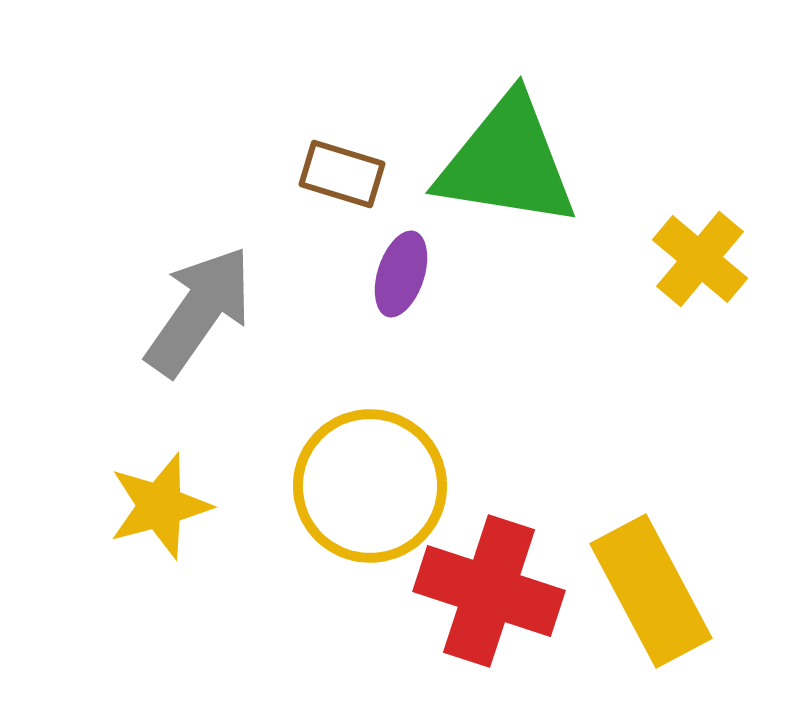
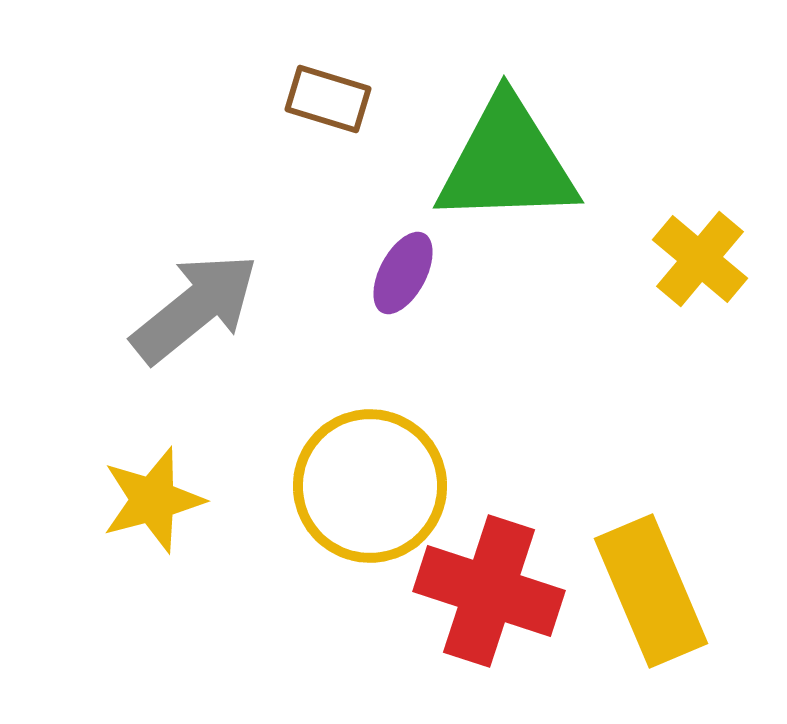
green triangle: rotated 11 degrees counterclockwise
brown rectangle: moved 14 px left, 75 px up
purple ellipse: moved 2 px right, 1 px up; rotated 10 degrees clockwise
gray arrow: moved 4 px left, 3 px up; rotated 16 degrees clockwise
yellow star: moved 7 px left, 6 px up
yellow rectangle: rotated 5 degrees clockwise
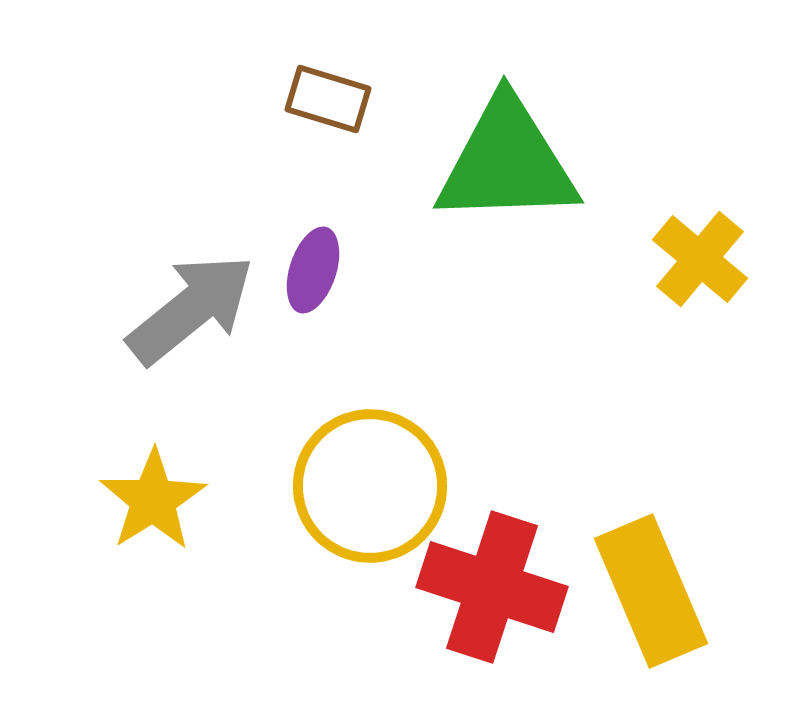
purple ellipse: moved 90 px left, 3 px up; rotated 10 degrees counterclockwise
gray arrow: moved 4 px left, 1 px down
yellow star: rotated 17 degrees counterclockwise
red cross: moved 3 px right, 4 px up
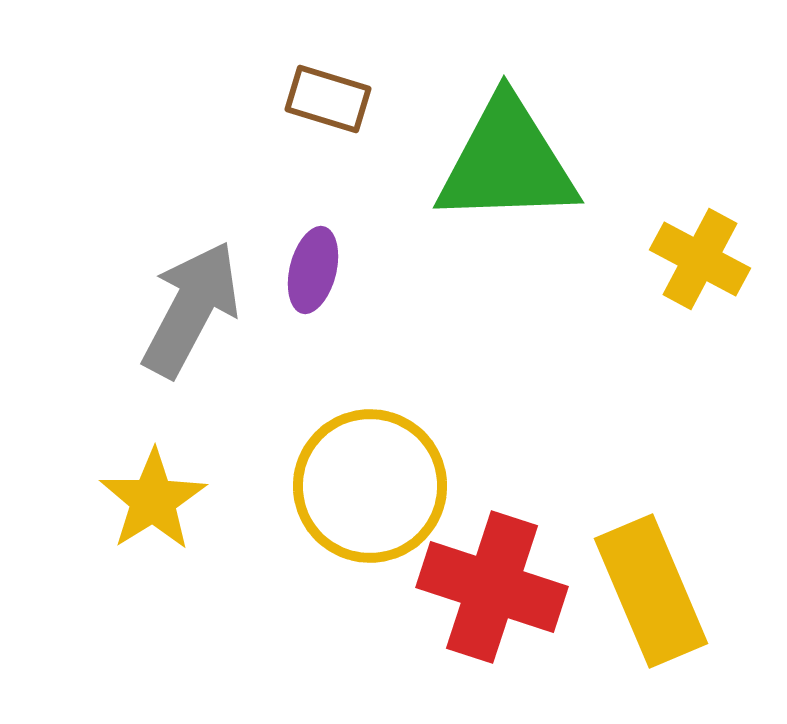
yellow cross: rotated 12 degrees counterclockwise
purple ellipse: rotated 4 degrees counterclockwise
gray arrow: rotated 23 degrees counterclockwise
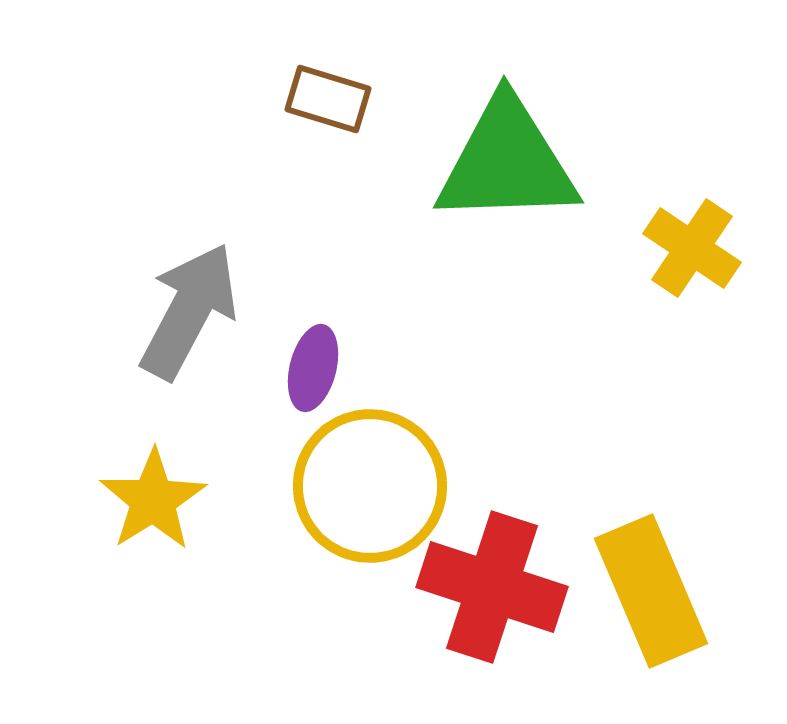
yellow cross: moved 8 px left, 11 px up; rotated 6 degrees clockwise
purple ellipse: moved 98 px down
gray arrow: moved 2 px left, 2 px down
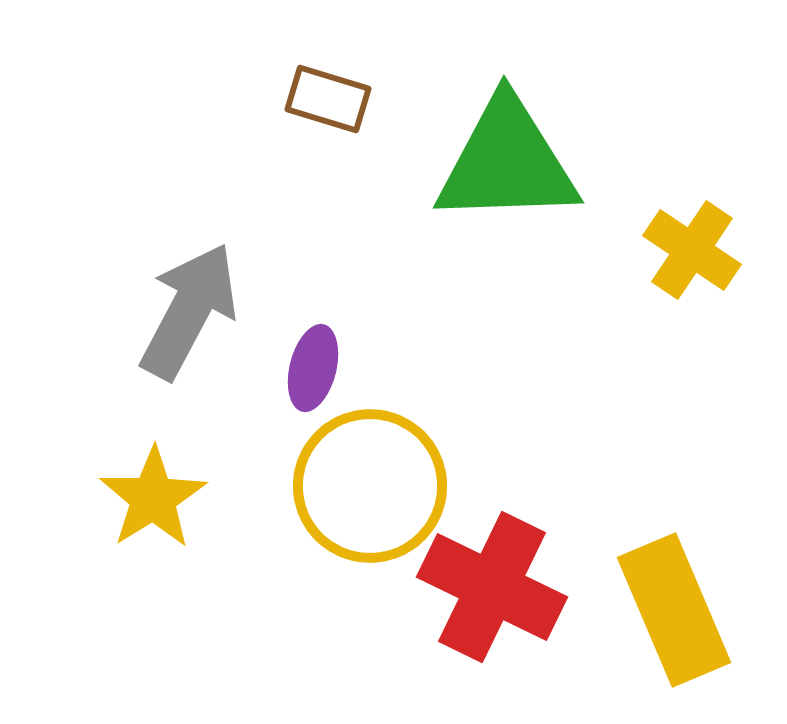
yellow cross: moved 2 px down
yellow star: moved 2 px up
red cross: rotated 8 degrees clockwise
yellow rectangle: moved 23 px right, 19 px down
